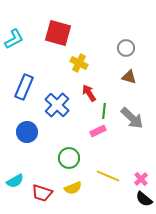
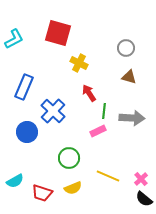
blue cross: moved 4 px left, 6 px down
gray arrow: rotated 40 degrees counterclockwise
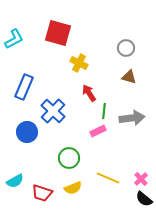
gray arrow: rotated 10 degrees counterclockwise
yellow line: moved 2 px down
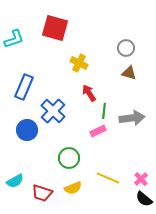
red square: moved 3 px left, 5 px up
cyan L-shape: rotated 10 degrees clockwise
brown triangle: moved 4 px up
blue circle: moved 2 px up
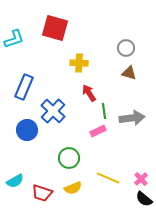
yellow cross: rotated 24 degrees counterclockwise
green line: rotated 14 degrees counterclockwise
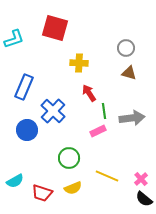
yellow line: moved 1 px left, 2 px up
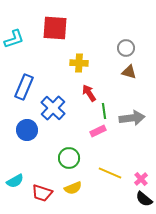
red square: rotated 12 degrees counterclockwise
brown triangle: moved 1 px up
blue cross: moved 3 px up
yellow line: moved 3 px right, 3 px up
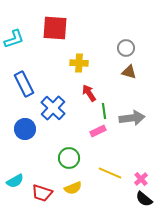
blue rectangle: moved 3 px up; rotated 50 degrees counterclockwise
blue circle: moved 2 px left, 1 px up
